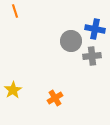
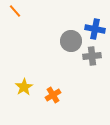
orange line: rotated 24 degrees counterclockwise
yellow star: moved 11 px right, 3 px up
orange cross: moved 2 px left, 3 px up
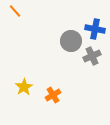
gray cross: rotated 18 degrees counterclockwise
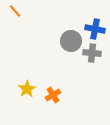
gray cross: moved 3 px up; rotated 30 degrees clockwise
yellow star: moved 3 px right, 2 px down
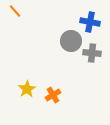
blue cross: moved 5 px left, 7 px up
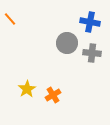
orange line: moved 5 px left, 8 px down
gray circle: moved 4 px left, 2 px down
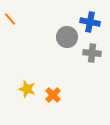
gray circle: moved 6 px up
yellow star: rotated 24 degrees counterclockwise
orange cross: rotated 14 degrees counterclockwise
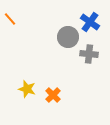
blue cross: rotated 24 degrees clockwise
gray circle: moved 1 px right
gray cross: moved 3 px left, 1 px down
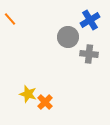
blue cross: moved 2 px up; rotated 24 degrees clockwise
yellow star: moved 1 px right, 5 px down
orange cross: moved 8 px left, 7 px down
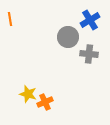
orange line: rotated 32 degrees clockwise
orange cross: rotated 21 degrees clockwise
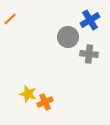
orange line: rotated 56 degrees clockwise
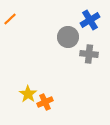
yellow star: rotated 18 degrees clockwise
